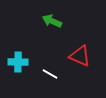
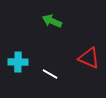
red triangle: moved 9 px right, 2 px down
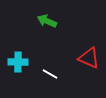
green arrow: moved 5 px left
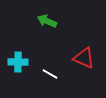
red triangle: moved 5 px left
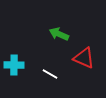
green arrow: moved 12 px right, 13 px down
cyan cross: moved 4 px left, 3 px down
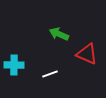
red triangle: moved 3 px right, 4 px up
white line: rotated 49 degrees counterclockwise
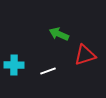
red triangle: moved 2 px left, 1 px down; rotated 40 degrees counterclockwise
white line: moved 2 px left, 3 px up
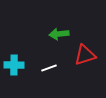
green arrow: rotated 30 degrees counterclockwise
white line: moved 1 px right, 3 px up
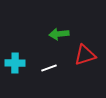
cyan cross: moved 1 px right, 2 px up
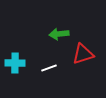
red triangle: moved 2 px left, 1 px up
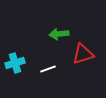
cyan cross: rotated 18 degrees counterclockwise
white line: moved 1 px left, 1 px down
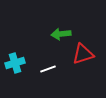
green arrow: moved 2 px right
